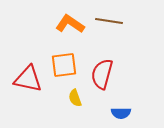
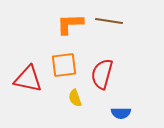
orange L-shape: rotated 36 degrees counterclockwise
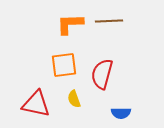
brown line: rotated 12 degrees counterclockwise
red triangle: moved 8 px right, 25 px down
yellow semicircle: moved 1 px left, 1 px down
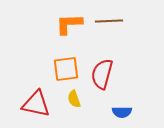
orange L-shape: moved 1 px left
orange square: moved 2 px right, 4 px down
blue semicircle: moved 1 px right, 1 px up
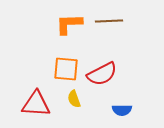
orange square: rotated 12 degrees clockwise
red semicircle: rotated 132 degrees counterclockwise
red triangle: rotated 8 degrees counterclockwise
blue semicircle: moved 2 px up
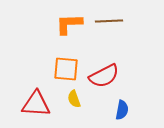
red semicircle: moved 2 px right, 2 px down
blue semicircle: rotated 78 degrees counterclockwise
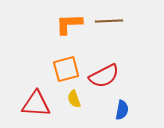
orange square: rotated 20 degrees counterclockwise
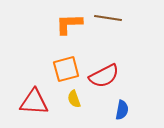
brown line: moved 1 px left, 3 px up; rotated 12 degrees clockwise
red triangle: moved 2 px left, 2 px up
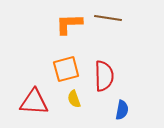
red semicircle: rotated 64 degrees counterclockwise
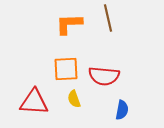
brown line: rotated 68 degrees clockwise
orange square: rotated 12 degrees clockwise
red semicircle: rotated 96 degrees clockwise
